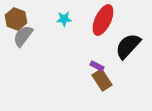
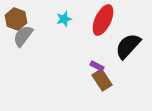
cyan star: rotated 14 degrees counterclockwise
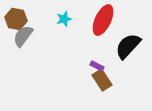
brown hexagon: rotated 10 degrees counterclockwise
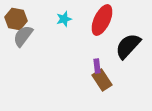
red ellipse: moved 1 px left
purple rectangle: rotated 56 degrees clockwise
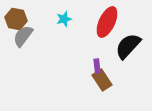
red ellipse: moved 5 px right, 2 px down
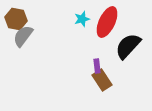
cyan star: moved 18 px right
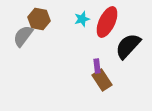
brown hexagon: moved 23 px right
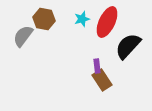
brown hexagon: moved 5 px right
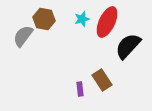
purple rectangle: moved 17 px left, 23 px down
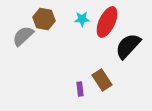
cyan star: rotated 14 degrees clockwise
gray semicircle: rotated 10 degrees clockwise
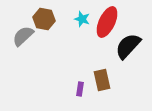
cyan star: rotated 21 degrees clockwise
brown rectangle: rotated 20 degrees clockwise
purple rectangle: rotated 16 degrees clockwise
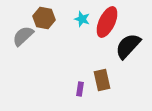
brown hexagon: moved 1 px up
